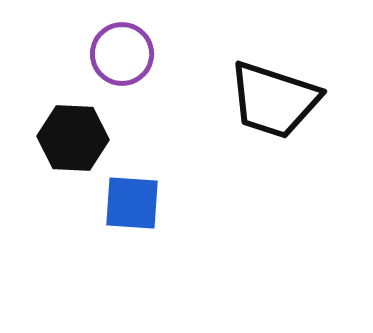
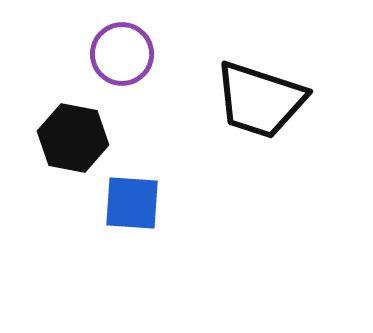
black trapezoid: moved 14 px left
black hexagon: rotated 8 degrees clockwise
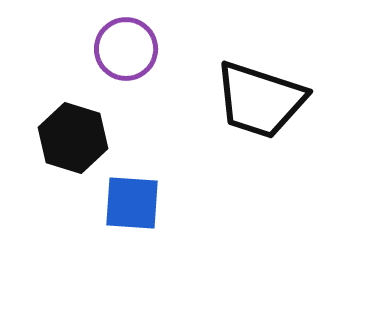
purple circle: moved 4 px right, 5 px up
black hexagon: rotated 6 degrees clockwise
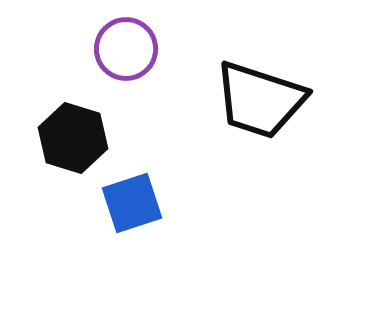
blue square: rotated 22 degrees counterclockwise
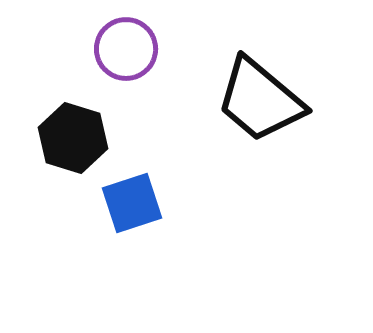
black trapezoid: rotated 22 degrees clockwise
